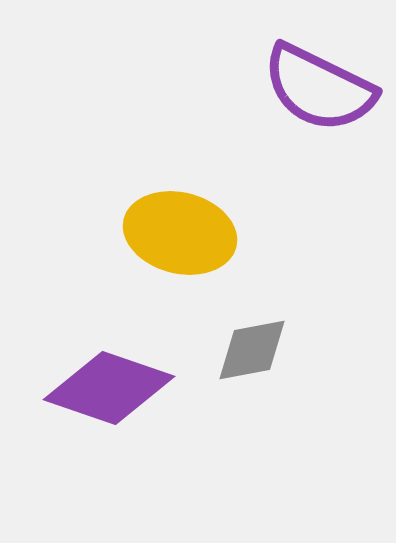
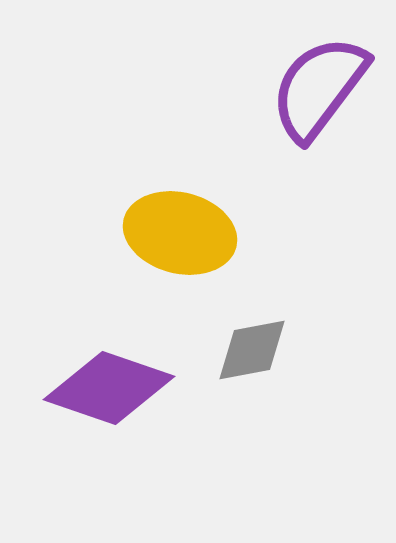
purple semicircle: rotated 101 degrees clockwise
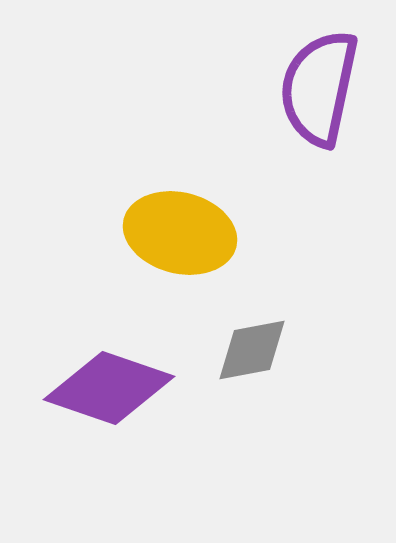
purple semicircle: rotated 25 degrees counterclockwise
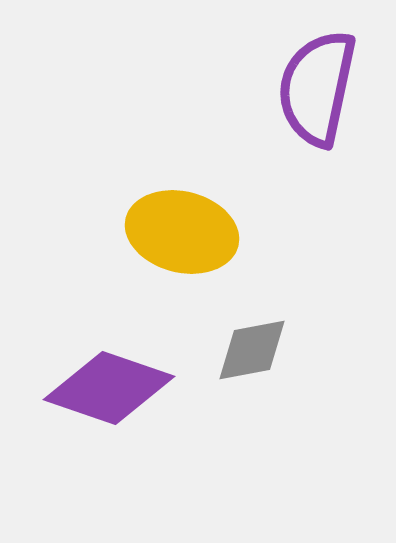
purple semicircle: moved 2 px left
yellow ellipse: moved 2 px right, 1 px up
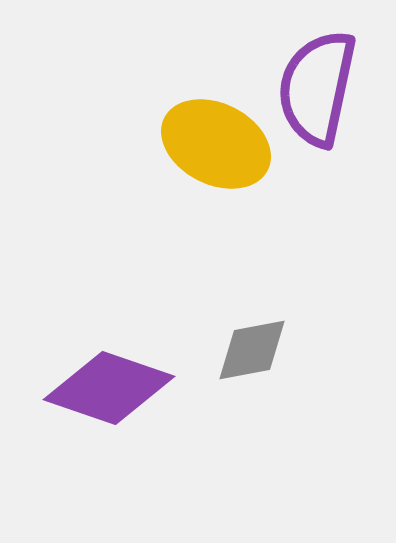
yellow ellipse: moved 34 px right, 88 px up; rotated 13 degrees clockwise
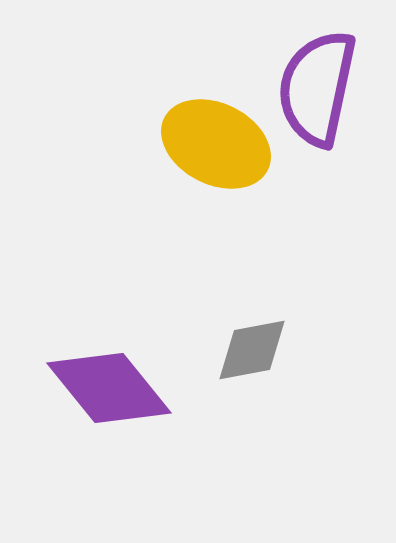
purple diamond: rotated 32 degrees clockwise
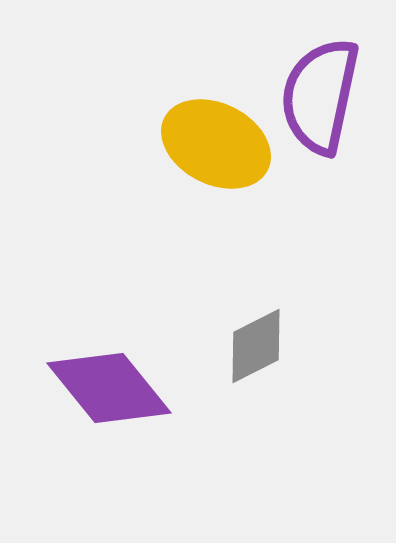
purple semicircle: moved 3 px right, 8 px down
gray diamond: moved 4 px right, 4 px up; rotated 16 degrees counterclockwise
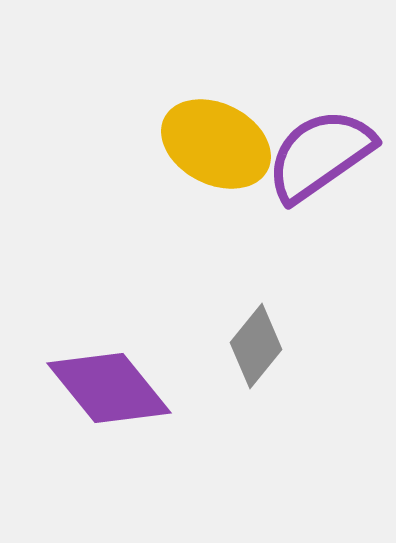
purple semicircle: moved 59 px down; rotated 43 degrees clockwise
gray diamond: rotated 24 degrees counterclockwise
